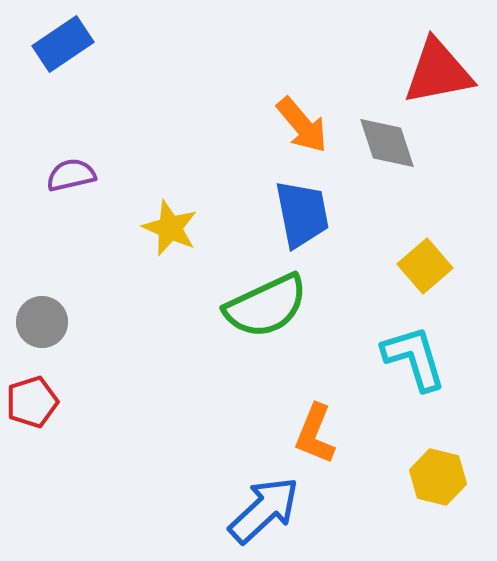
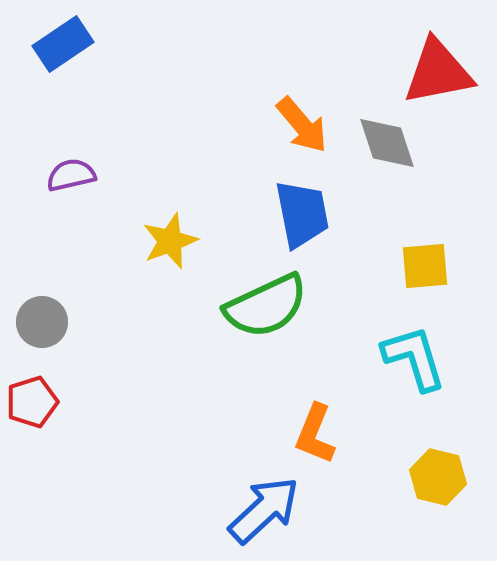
yellow star: moved 13 px down; rotated 28 degrees clockwise
yellow square: rotated 36 degrees clockwise
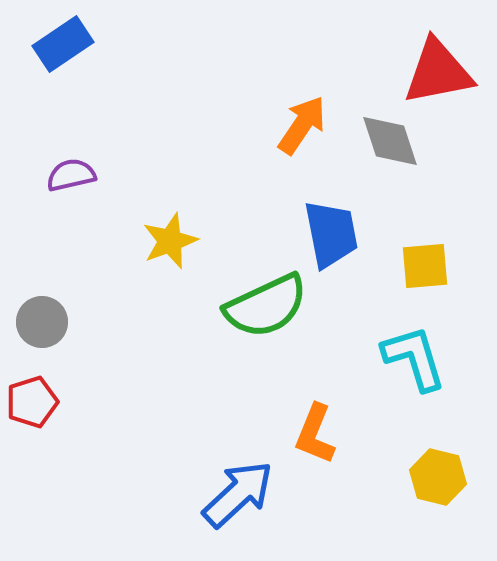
orange arrow: rotated 106 degrees counterclockwise
gray diamond: moved 3 px right, 2 px up
blue trapezoid: moved 29 px right, 20 px down
blue arrow: moved 26 px left, 16 px up
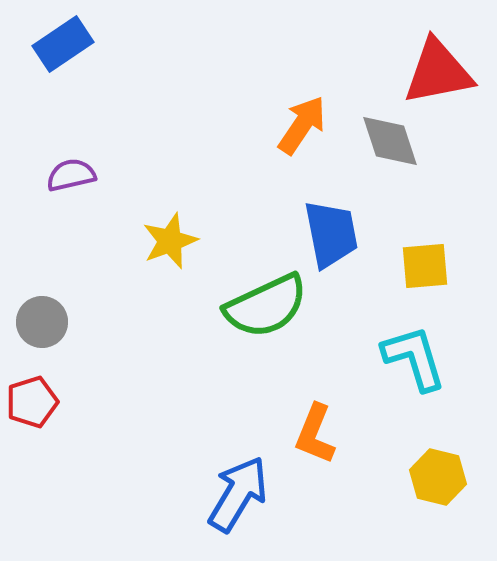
blue arrow: rotated 16 degrees counterclockwise
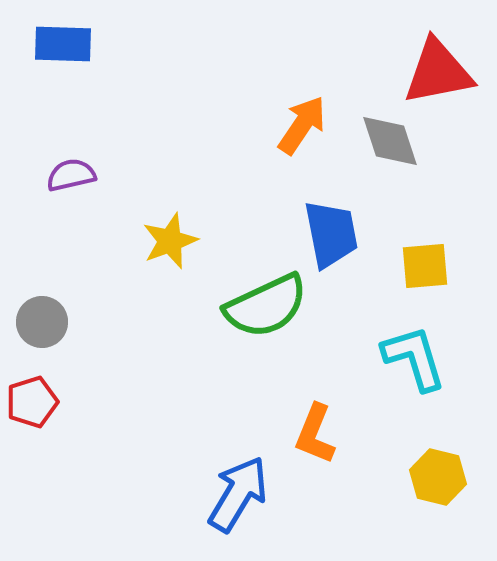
blue rectangle: rotated 36 degrees clockwise
